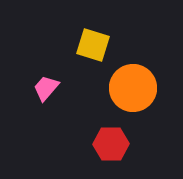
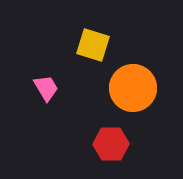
pink trapezoid: rotated 108 degrees clockwise
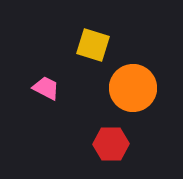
pink trapezoid: rotated 32 degrees counterclockwise
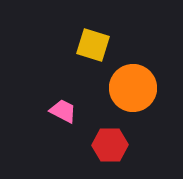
pink trapezoid: moved 17 px right, 23 px down
red hexagon: moved 1 px left, 1 px down
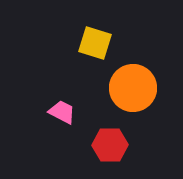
yellow square: moved 2 px right, 2 px up
pink trapezoid: moved 1 px left, 1 px down
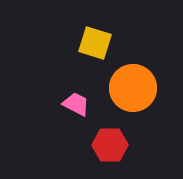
pink trapezoid: moved 14 px right, 8 px up
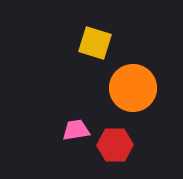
pink trapezoid: moved 26 px down; rotated 36 degrees counterclockwise
red hexagon: moved 5 px right
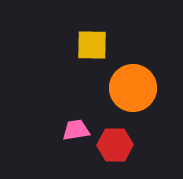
yellow square: moved 3 px left, 2 px down; rotated 16 degrees counterclockwise
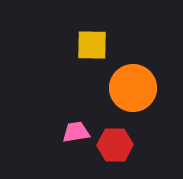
pink trapezoid: moved 2 px down
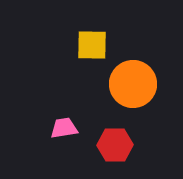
orange circle: moved 4 px up
pink trapezoid: moved 12 px left, 4 px up
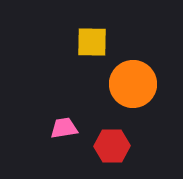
yellow square: moved 3 px up
red hexagon: moved 3 px left, 1 px down
